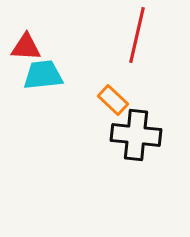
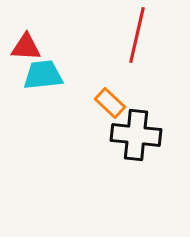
orange rectangle: moved 3 px left, 3 px down
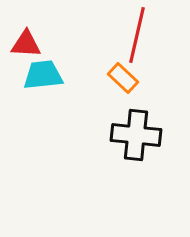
red triangle: moved 3 px up
orange rectangle: moved 13 px right, 25 px up
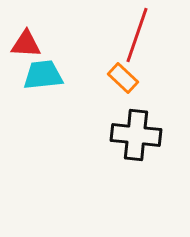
red line: rotated 6 degrees clockwise
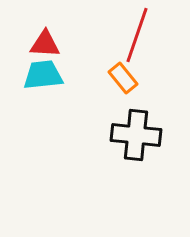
red triangle: moved 19 px right
orange rectangle: rotated 8 degrees clockwise
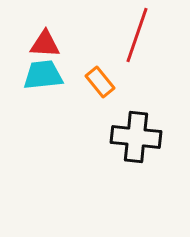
orange rectangle: moved 23 px left, 4 px down
black cross: moved 2 px down
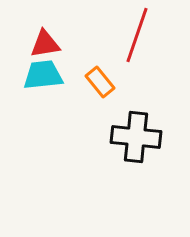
red triangle: rotated 12 degrees counterclockwise
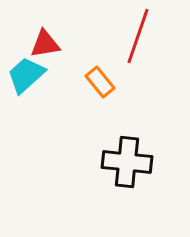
red line: moved 1 px right, 1 px down
cyan trapezoid: moved 17 px left; rotated 36 degrees counterclockwise
black cross: moved 9 px left, 25 px down
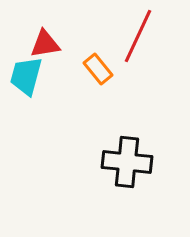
red line: rotated 6 degrees clockwise
cyan trapezoid: moved 1 px down; rotated 33 degrees counterclockwise
orange rectangle: moved 2 px left, 13 px up
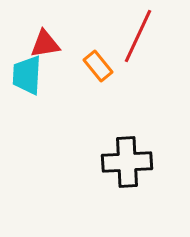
orange rectangle: moved 3 px up
cyan trapezoid: moved 1 px right, 1 px up; rotated 12 degrees counterclockwise
black cross: rotated 9 degrees counterclockwise
